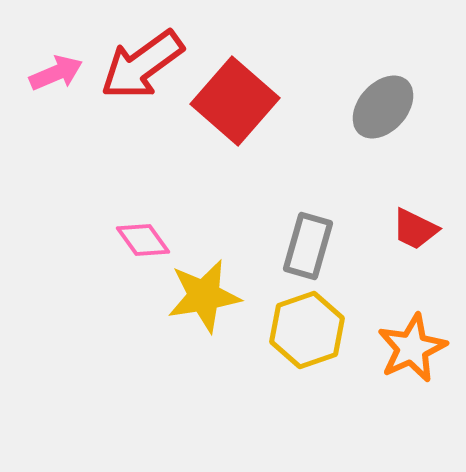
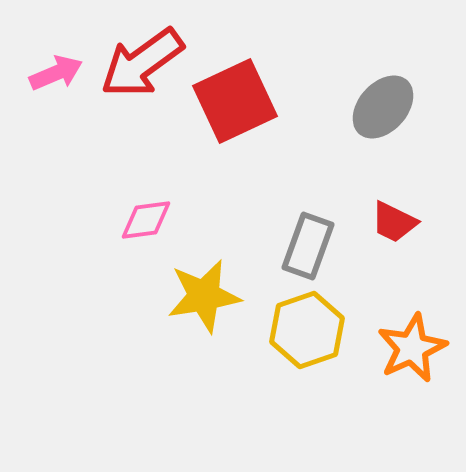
red arrow: moved 2 px up
red square: rotated 24 degrees clockwise
red trapezoid: moved 21 px left, 7 px up
pink diamond: moved 3 px right, 20 px up; rotated 62 degrees counterclockwise
gray rectangle: rotated 4 degrees clockwise
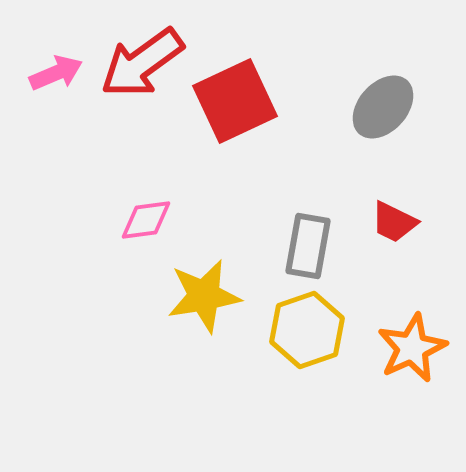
gray rectangle: rotated 10 degrees counterclockwise
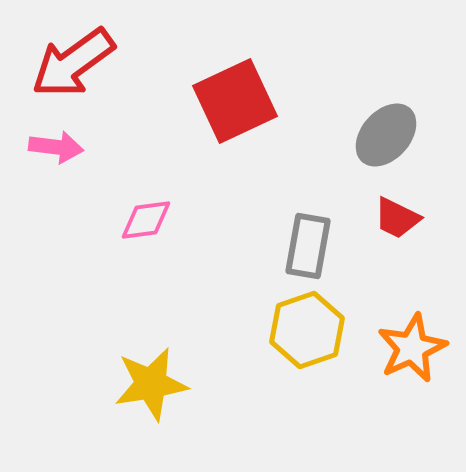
red arrow: moved 69 px left
pink arrow: moved 74 px down; rotated 30 degrees clockwise
gray ellipse: moved 3 px right, 28 px down
red trapezoid: moved 3 px right, 4 px up
yellow star: moved 53 px left, 88 px down
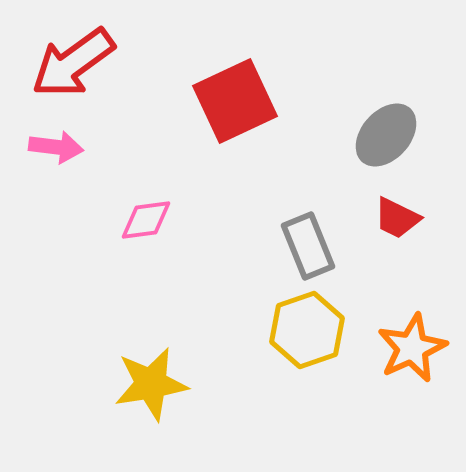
gray rectangle: rotated 32 degrees counterclockwise
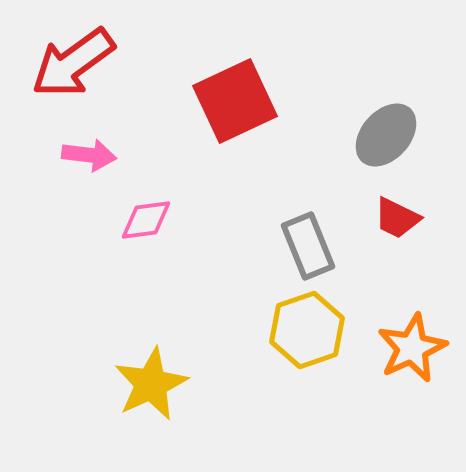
pink arrow: moved 33 px right, 8 px down
yellow star: rotated 16 degrees counterclockwise
